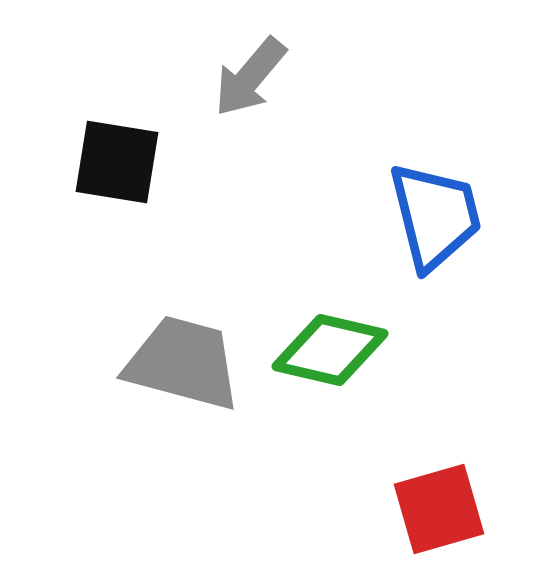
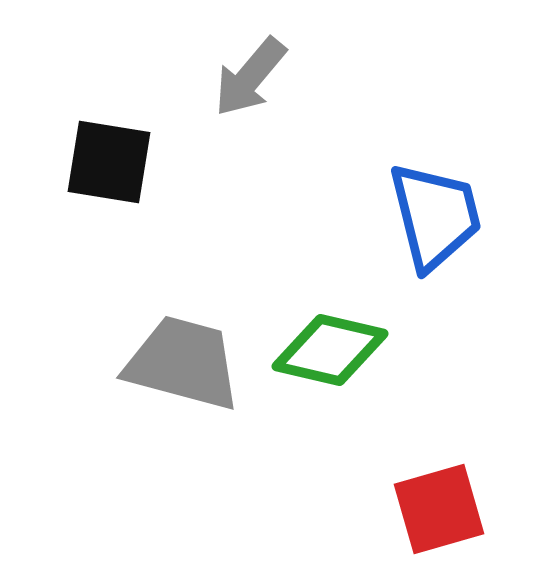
black square: moved 8 px left
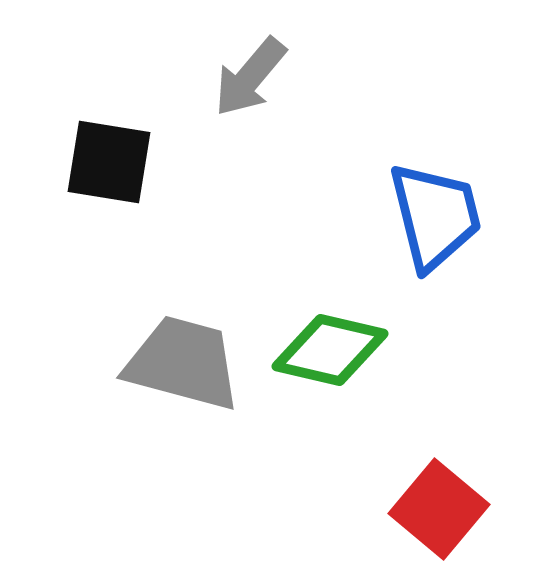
red square: rotated 34 degrees counterclockwise
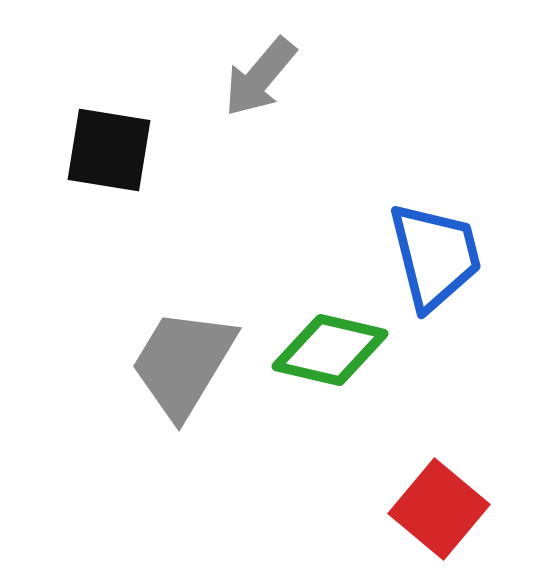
gray arrow: moved 10 px right
black square: moved 12 px up
blue trapezoid: moved 40 px down
gray trapezoid: rotated 74 degrees counterclockwise
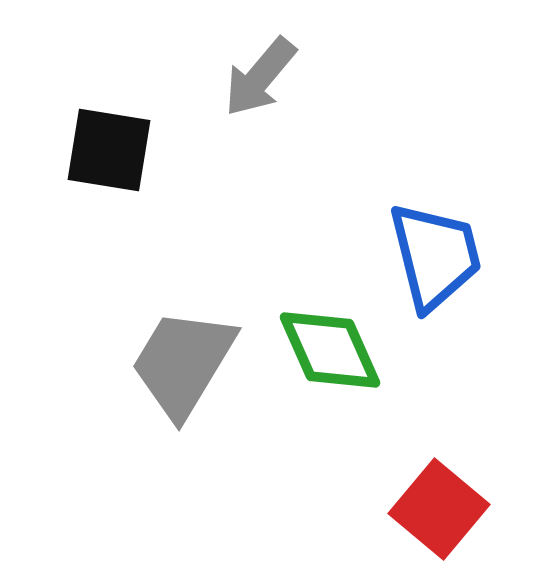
green diamond: rotated 53 degrees clockwise
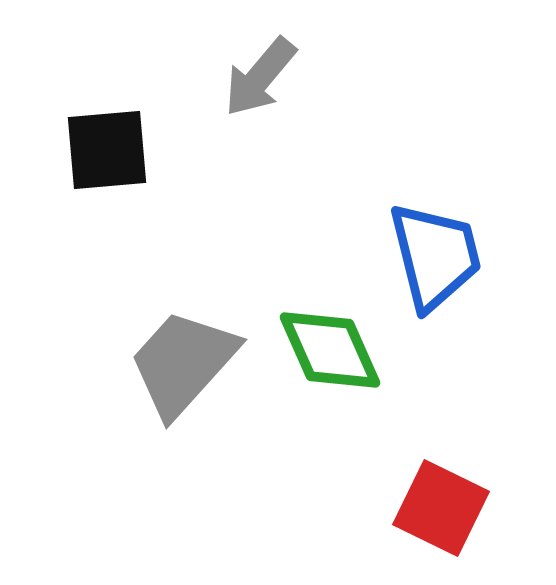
black square: moved 2 px left; rotated 14 degrees counterclockwise
gray trapezoid: rotated 11 degrees clockwise
red square: moved 2 px right, 1 px up; rotated 14 degrees counterclockwise
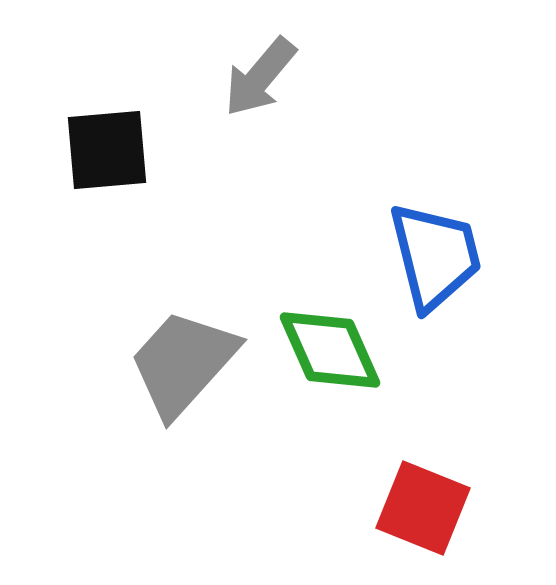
red square: moved 18 px left; rotated 4 degrees counterclockwise
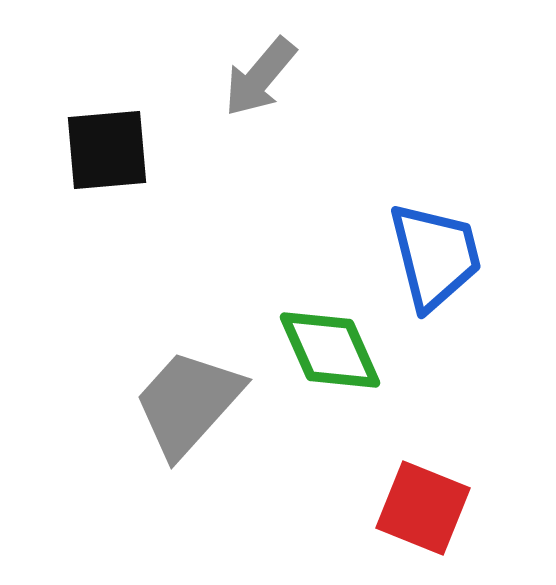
gray trapezoid: moved 5 px right, 40 px down
